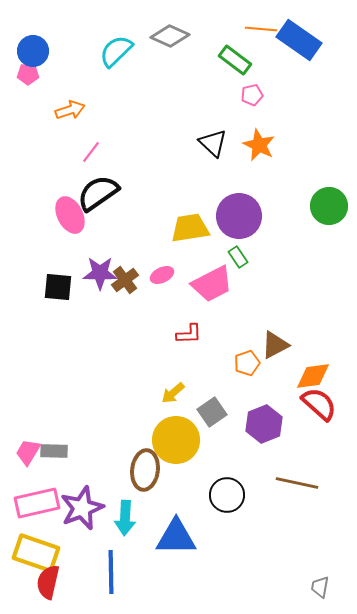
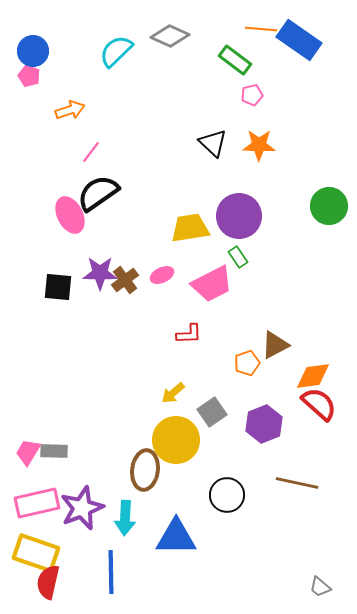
pink pentagon at (28, 74): moved 1 px right, 2 px down; rotated 20 degrees clockwise
orange star at (259, 145): rotated 24 degrees counterclockwise
gray trapezoid at (320, 587): rotated 60 degrees counterclockwise
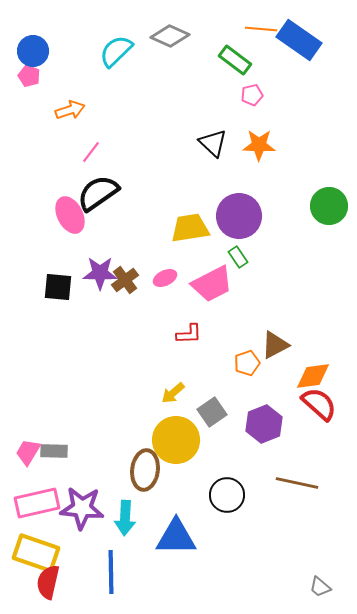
pink ellipse at (162, 275): moved 3 px right, 3 px down
purple star at (82, 508): rotated 27 degrees clockwise
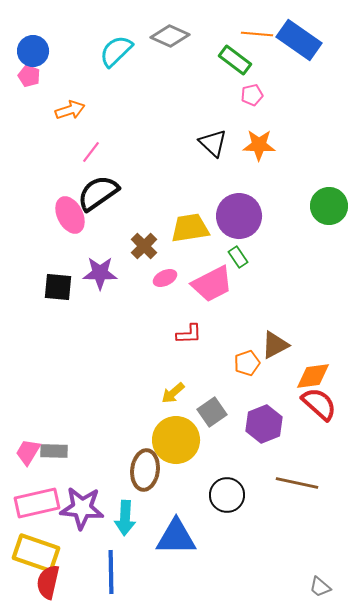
orange line at (261, 29): moved 4 px left, 5 px down
brown cross at (125, 280): moved 19 px right, 34 px up; rotated 8 degrees counterclockwise
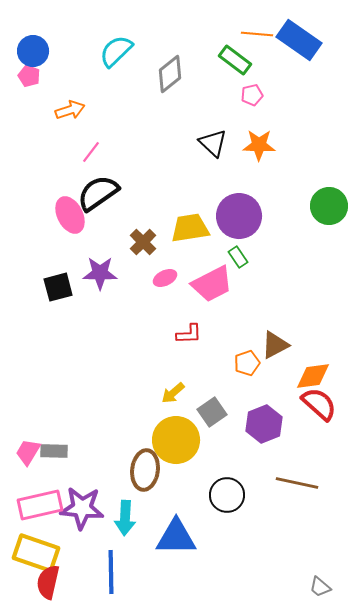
gray diamond at (170, 36): moved 38 px down; rotated 63 degrees counterclockwise
brown cross at (144, 246): moved 1 px left, 4 px up
black square at (58, 287): rotated 20 degrees counterclockwise
pink rectangle at (37, 503): moved 3 px right, 2 px down
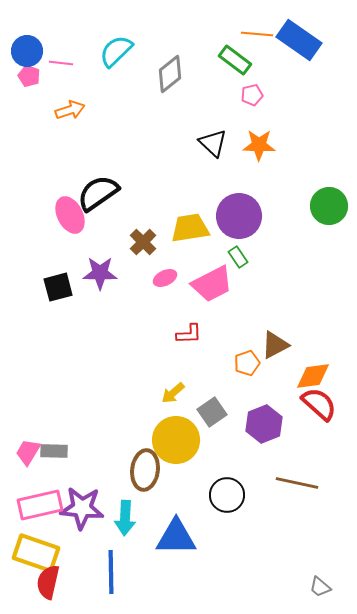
blue circle at (33, 51): moved 6 px left
pink line at (91, 152): moved 30 px left, 89 px up; rotated 60 degrees clockwise
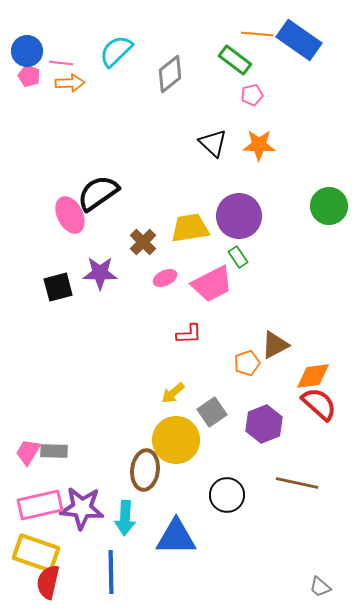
orange arrow at (70, 110): moved 27 px up; rotated 16 degrees clockwise
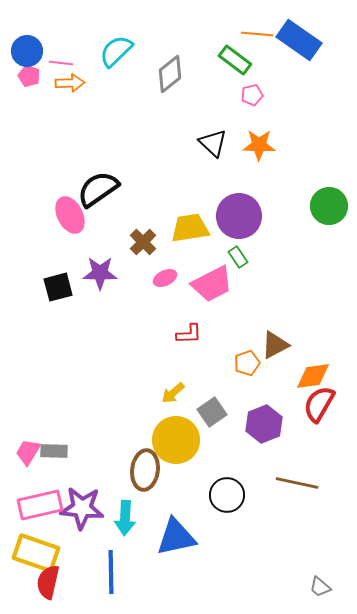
black semicircle at (98, 193): moved 4 px up
red semicircle at (319, 404): rotated 102 degrees counterclockwise
blue triangle at (176, 537): rotated 12 degrees counterclockwise
